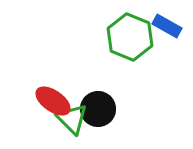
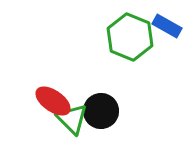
black circle: moved 3 px right, 2 px down
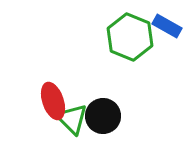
red ellipse: rotated 36 degrees clockwise
black circle: moved 2 px right, 5 px down
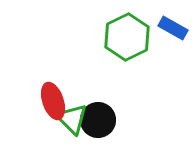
blue rectangle: moved 6 px right, 2 px down
green hexagon: moved 3 px left; rotated 12 degrees clockwise
black circle: moved 5 px left, 4 px down
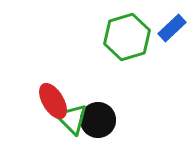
blue rectangle: moved 1 px left; rotated 72 degrees counterclockwise
green hexagon: rotated 9 degrees clockwise
red ellipse: rotated 12 degrees counterclockwise
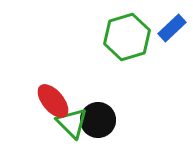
red ellipse: rotated 9 degrees counterclockwise
green triangle: moved 4 px down
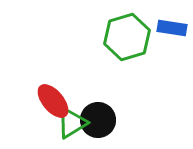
blue rectangle: rotated 52 degrees clockwise
green triangle: rotated 44 degrees clockwise
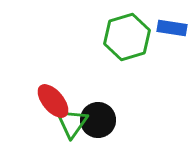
green triangle: rotated 24 degrees counterclockwise
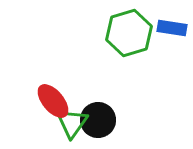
green hexagon: moved 2 px right, 4 px up
